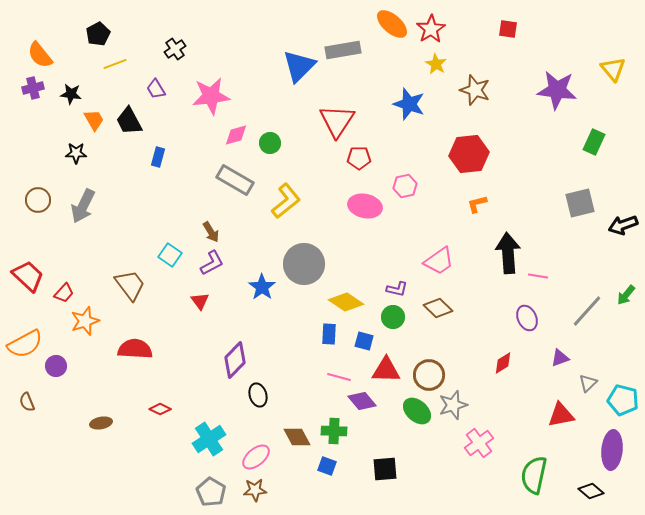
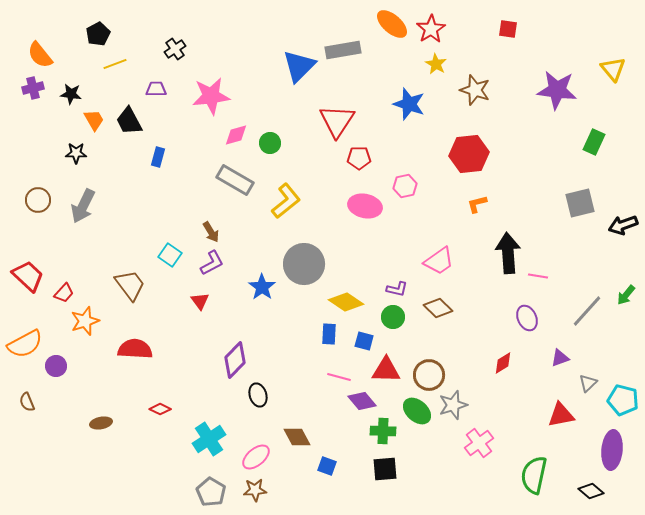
purple trapezoid at (156, 89): rotated 120 degrees clockwise
green cross at (334, 431): moved 49 px right
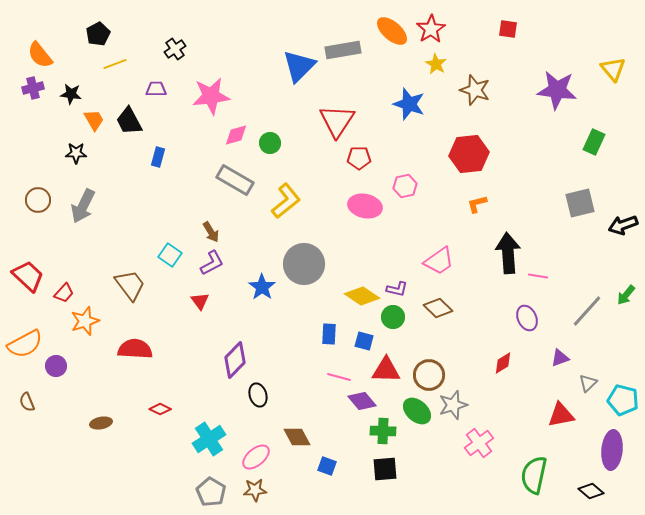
orange ellipse at (392, 24): moved 7 px down
yellow diamond at (346, 302): moved 16 px right, 6 px up
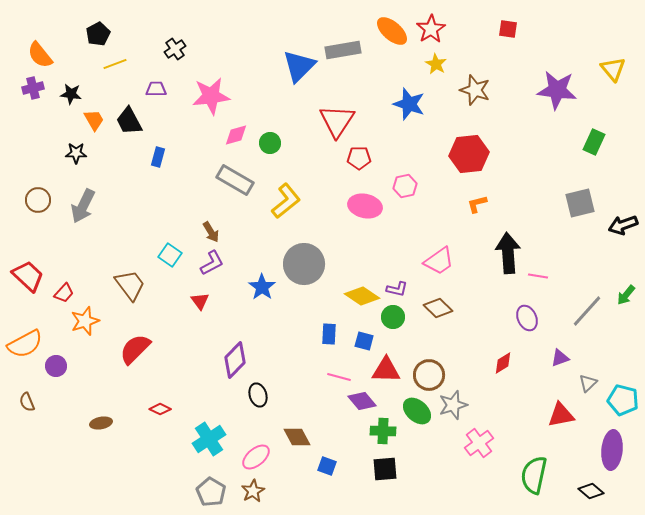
red semicircle at (135, 349): rotated 48 degrees counterclockwise
brown star at (255, 490): moved 2 px left, 1 px down; rotated 25 degrees counterclockwise
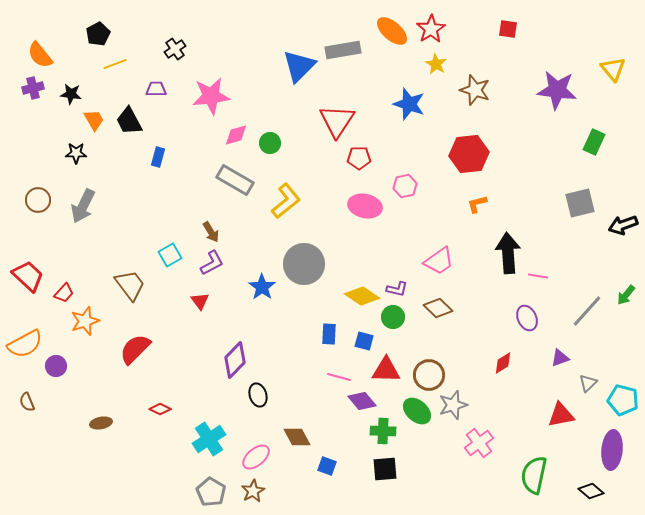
cyan square at (170, 255): rotated 25 degrees clockwise
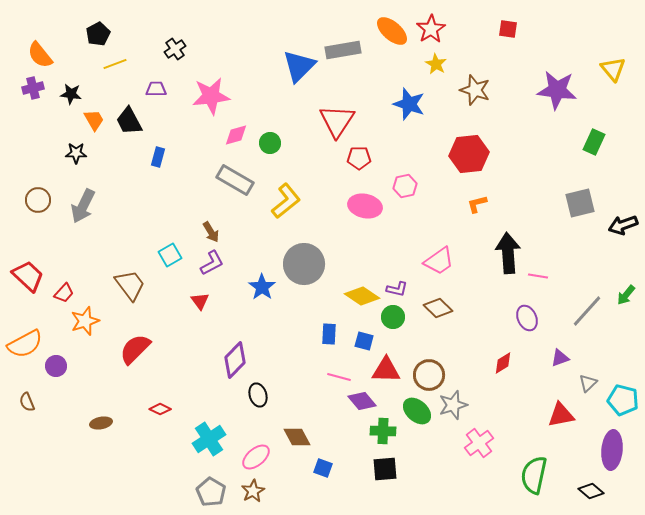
blue square at (327, 466): moved 4 px left, 2 px down
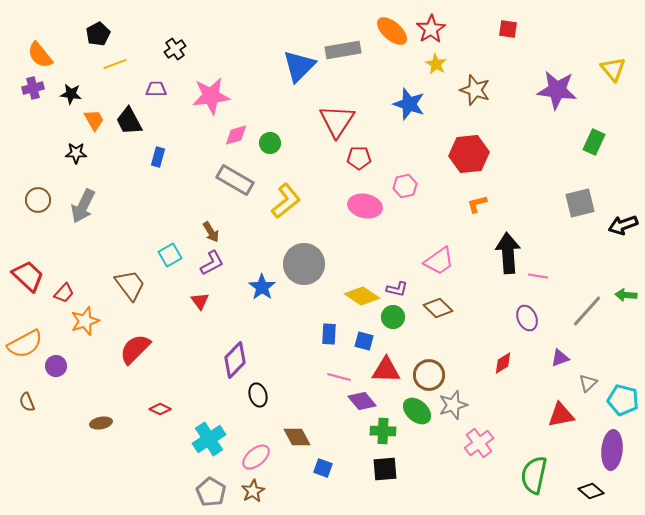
green arrow at (626, 295): rotated 55 degrees clockwise
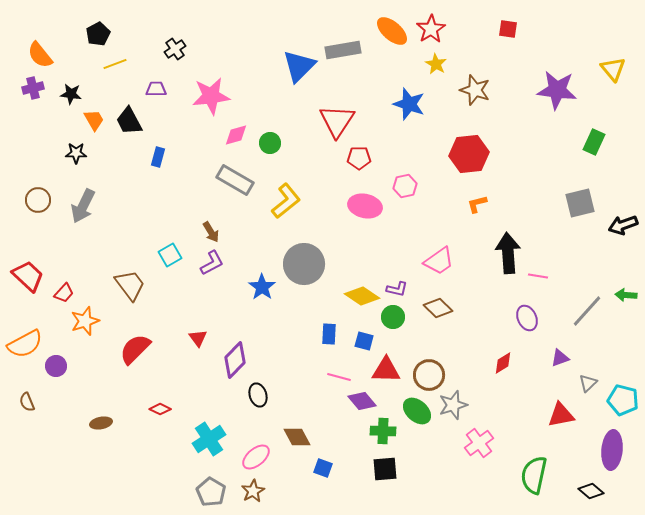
red triangle at (200, 301): moved 2 px left, 37 px down
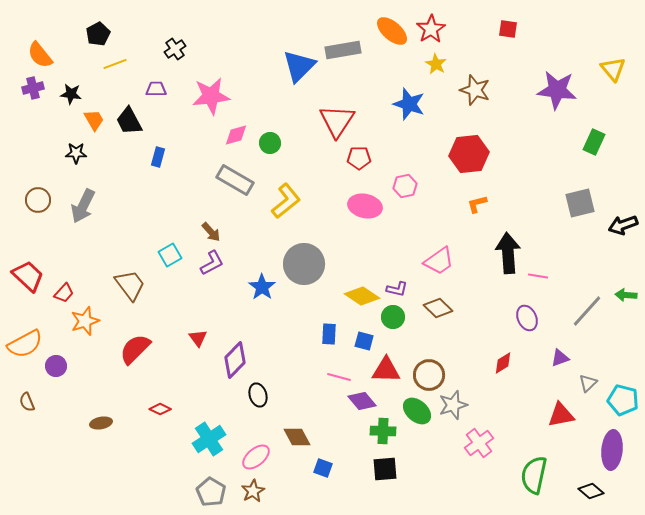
brown arrow at (211, 232): rotated 10 degrees counterclockwise
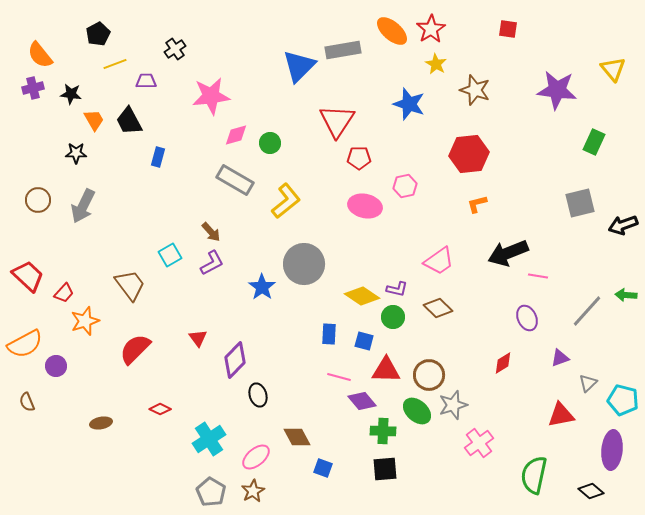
purple trapezoid at (156, 89): moved 10 px left, 8 px up
black arrow at (508, 253): rotated 108 degrees counterclockwise
